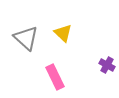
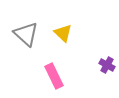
gray triangle: moved 4 px up
pink rectangle: moved 1 px left, 1 px up
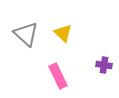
purple cross: moved 3 px left; rotated 21 degrees counterclockwise
pink rectangle: moved 4 px right
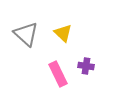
purple cross: moved 18 px left, 1 px down
pink rectangle: moved 2 px up
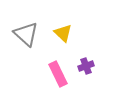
purple cross: rotated 28 degrees counterclockwise
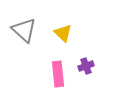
gray triangle: moved 2 px left, 4 px up
pink rectangle: rotated 20 degrees clockwise
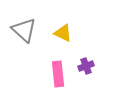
yellow triangle: rotated 18 degrees counterclockwise
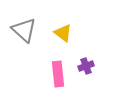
yellow triangle: rotated 12 degrees clockwise
